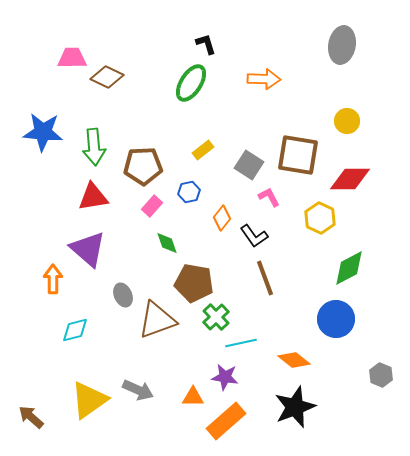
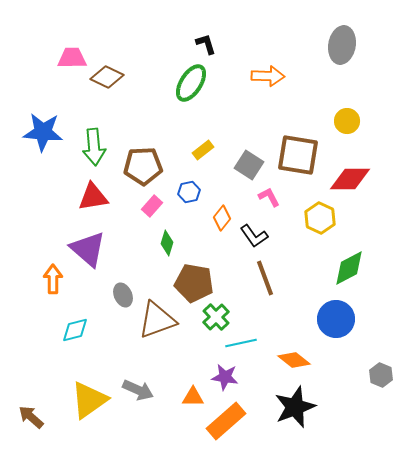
orange arrow at (264, 79): moved 4 px right, 3 px up
green diamond at (167, 243): rotated 35 degrees clockwise
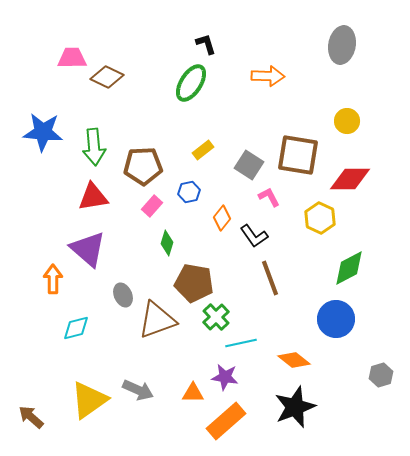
brown line at (265, 278): moved 5 px right
cyan diamond at (75, 330): moved 1 px right, 2 px up
gray hexagon at (381, 375): rotated 20 degrees clockwise
orange triangle at (193, 397): moved 4 px up
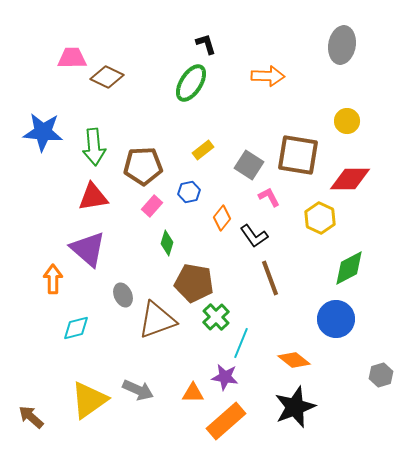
cyan line at (241, 343): rotated 56 degrees counterclockwise
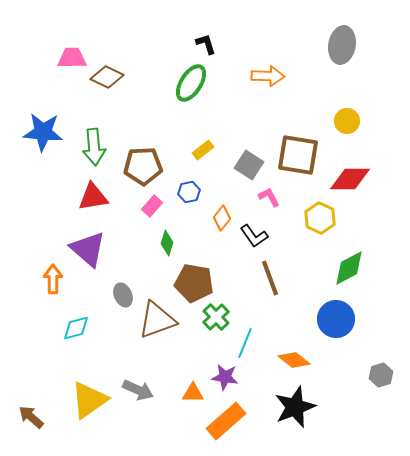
cyan line at (241, 343): moved 4 px right
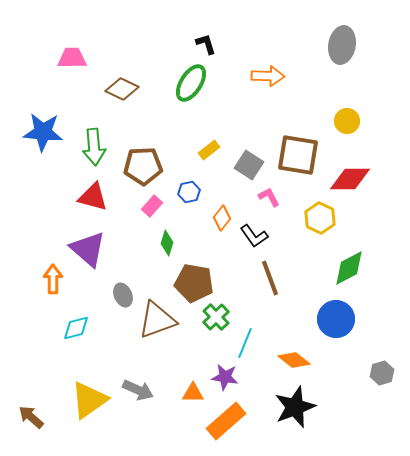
brown diamond at (107, 77): moved 15 px right, 12 px down
yellow rectangle at (203, 150): moved 6 px right
red triangle at (93, 197): rotated 24 degrees clockwise
gray hexagon at (381, 375): moved 1 px right, 2 px up
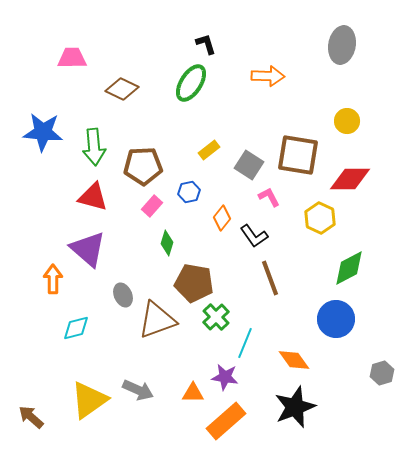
orange diamond at (294, 360): rotated 16 degrees clockwise
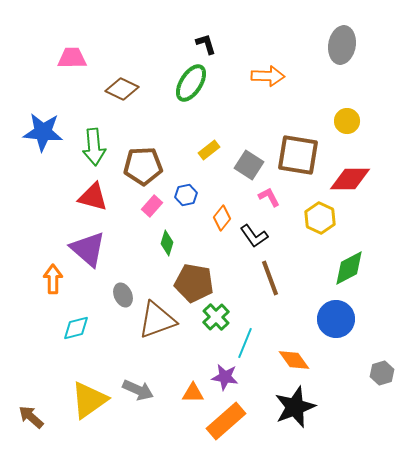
blue hexagon at (189, 192): moved 3 px left, 3 px down
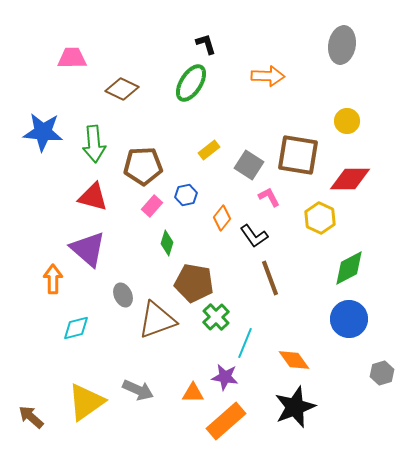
green arrow at (94, 147): moved 3 px up
blue circle at (336, 319): moved 13 px right
yellow triangle at (89, 400): moved 3 px left, 2 px down
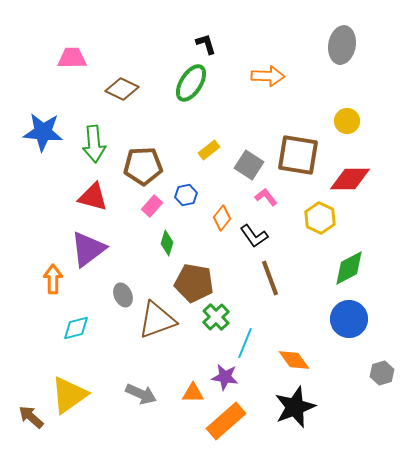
pink L-shape at (269, 197): moved 3 px left; rotated 10 degrees counterclockwise
purple triangle at (88, 249): rotated 42 degrees clockwise
gray arrow at (138, 390): moved 3 px right, 4 px down
yellow triangle at (86, 402): moved 17 px left, 7 px up
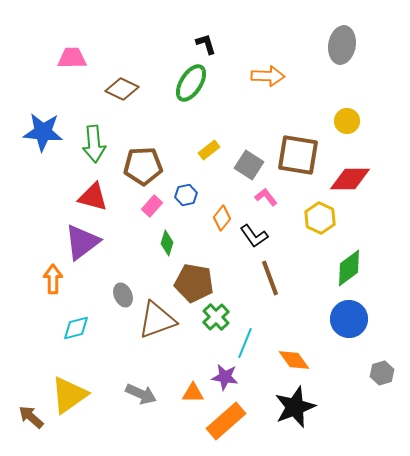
purple triangle at (88, 249): moved 6 px left, 7 px up
green diamond at (349, 268): rotated 9 degrees counterclockwise
